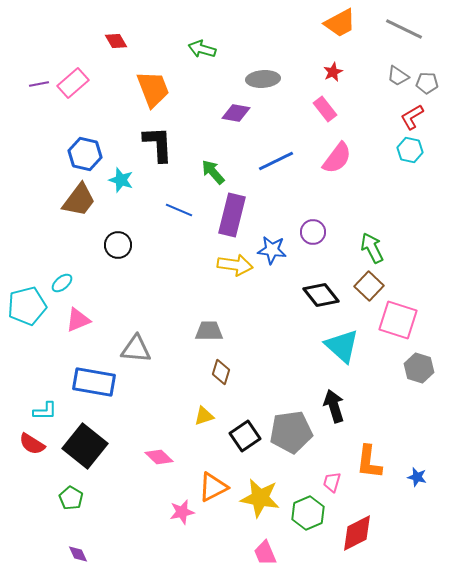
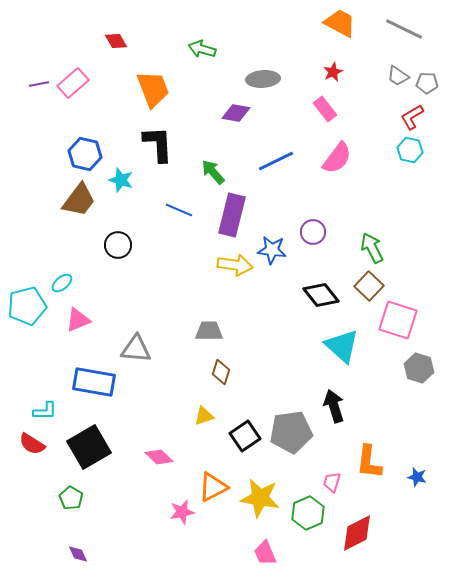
orange trapezoid at (340, 23): rotated 124 degrees counterclockwise
black square at (85, 446): moved 4 px right, 1 px down; rotated 21 degrees clockwise
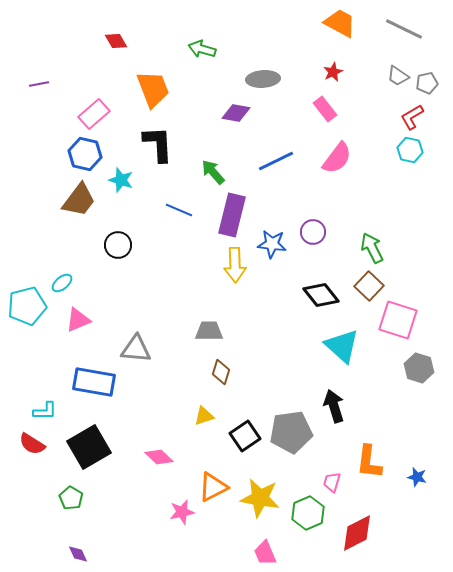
pink rectangle at (73, 83): moved 21 px right, 31 px down
gray pentagon at (427, 83): rotated 15 degrees counterclockwise
blue star at (272, 250): moved 6 px up
yellow arrow at (235, 265): rotated 80 degrees clockwise
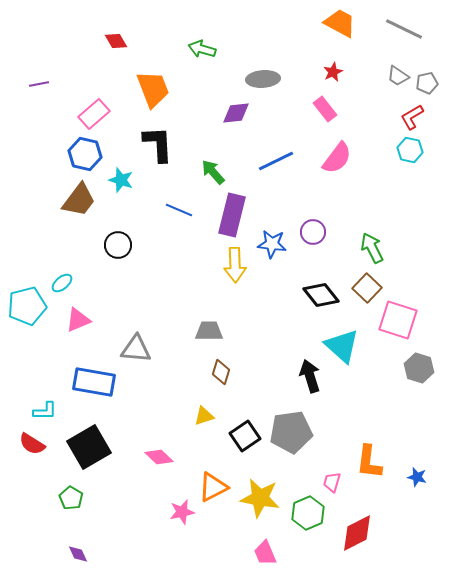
purple diamond at (236, 113): rotated 16 degrees counterclockwise
brown square at (369, 286): moved 2 px left, 2 px down
black arrow at (334, 406): moved 24 px left, 30 px up
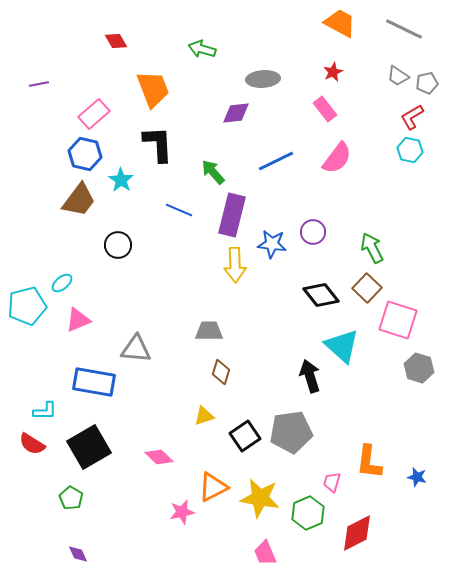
cyan star at (121, 180): rotated 15 degrees clockwise
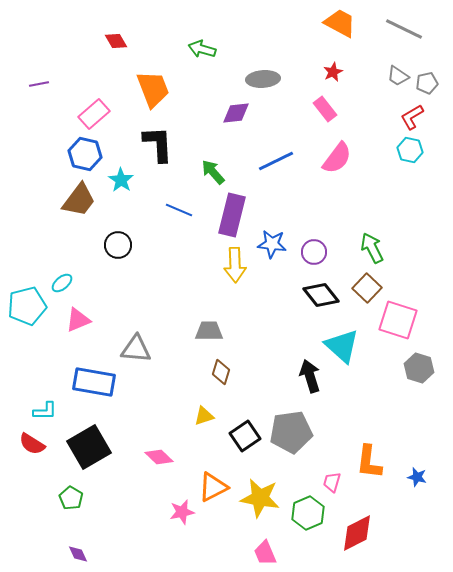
purple circle at (313, 232): moved 1 px right, 20 px down
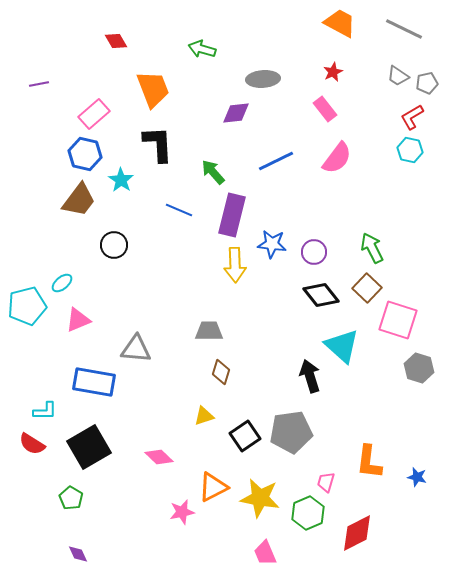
black circle at (118, 245): moved 4 px left
pink trapezoid at (332, 482): moved 6 px left
